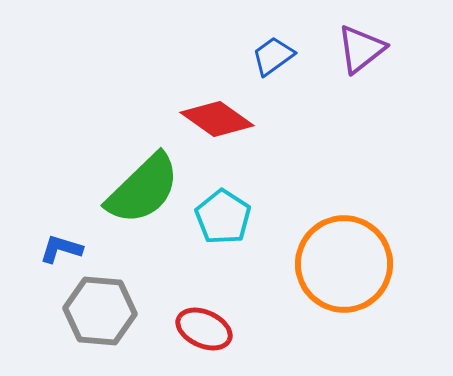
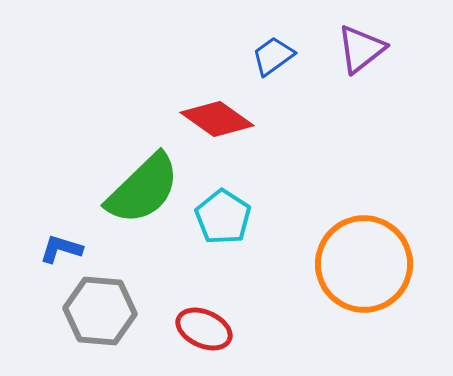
orange circle: moved 20 px right
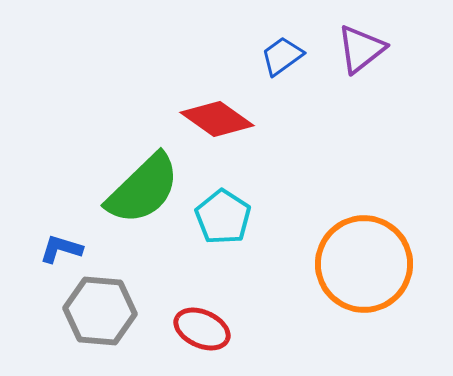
blue trapezoid: moved 9 px right
red ellipse: moved 2 px left
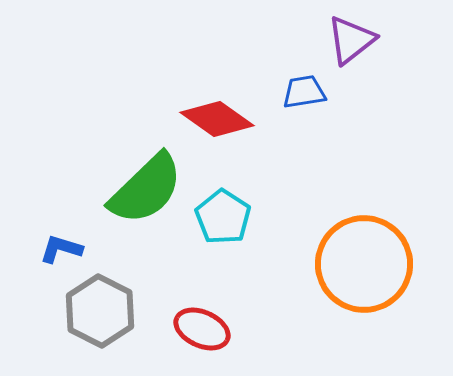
purple triangle: moved 10 px left, 9 px up
blue trapezoid: moved 22 px right, 36 px down; rotated 27 degrees clockwise
green semicircle: moved 3 px right
gray hexagon: rotated 22 degrees clockwise
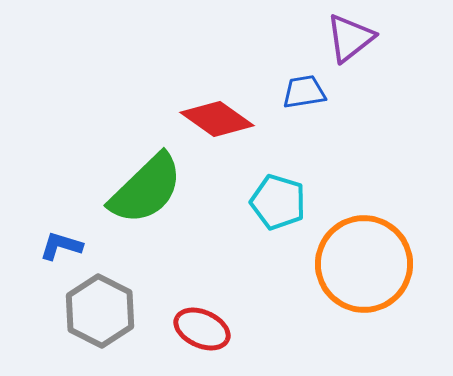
purple triangle: moved 1 px left, 2 px up
cyan pentagon: moved 55 px right, 15 px up; rotated 16 degrees counterclockwise
blue L-shape: moved 3 px up
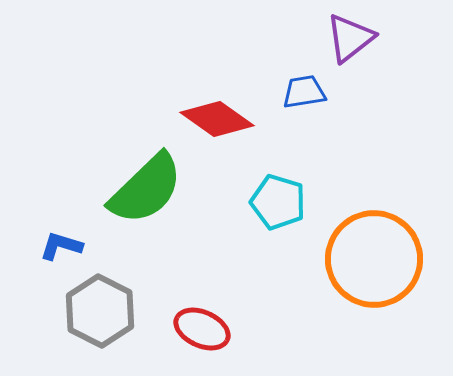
orange circle: moved 10 px right, 5 px up
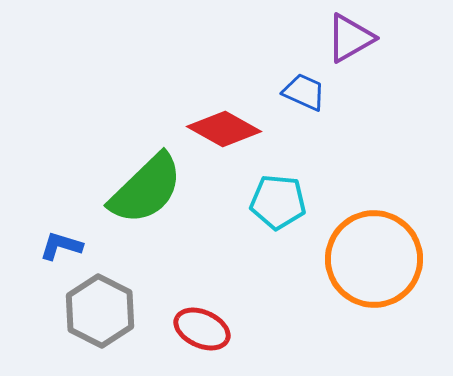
purple triangle: rotated 8 degrees clockwise
blue trapezoid: rotated 33 degrees clockwise
red diamond: moved 7 px right, 10 px down; rotated 6 degrees counterclockwise
cyan pentagon: rotated 12 degrees counterclockwise
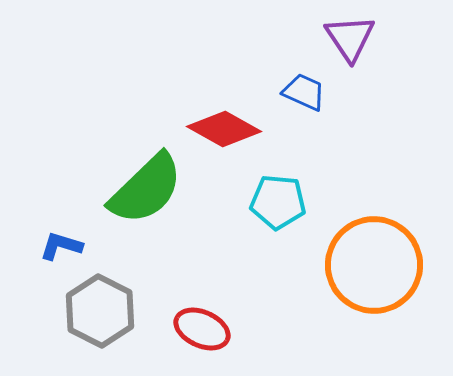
purple triangle: rotated 34 degrees counterclockwise
orange circle: moved 6 px down
